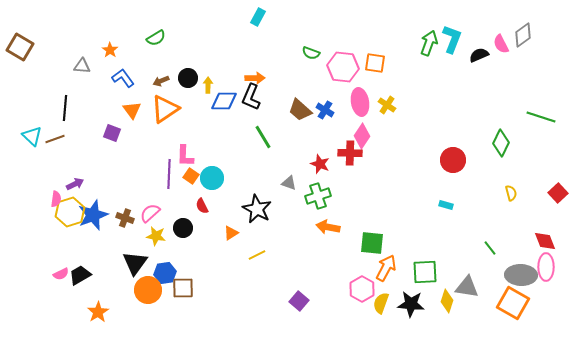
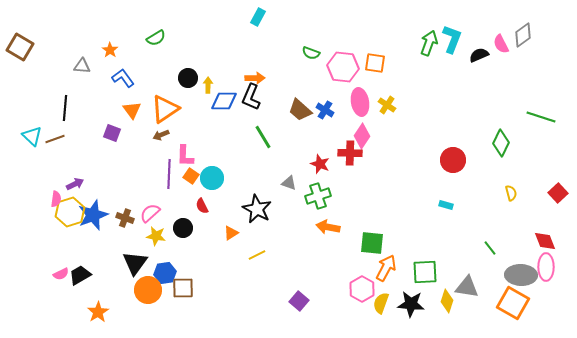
brown arrow at (161, 81): moved 54 px down
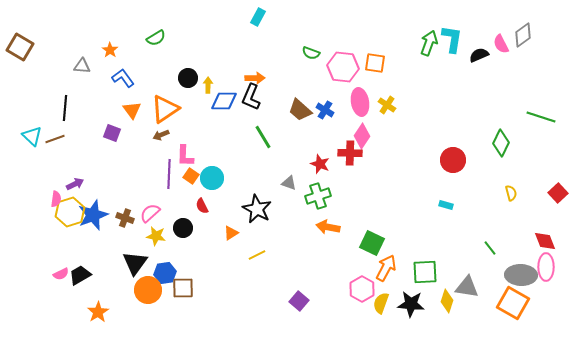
cyan L-shape at (452, 39): rotated 12 degrees counterclockwise
green square at (372, 243): rotated 20 degrees clockwise
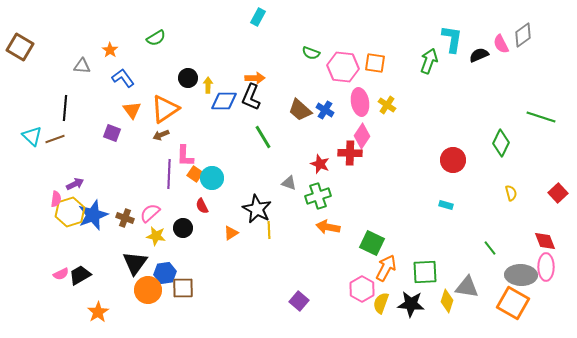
green arrow at (429, 43): moved 18 px down
orange square at (191, 176): moved 4 px right, 2 px up
yellow line at (257, 255): moved 12 px right, 25 px up; rotated 66 degrees counterclockwise
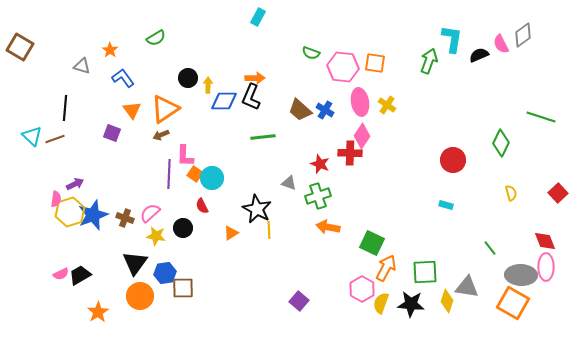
gray triangle at (82, 66): rotated 12 degrees clockwise
green line at (263, 137): rotated 65 degrees counterclockwise
orange circle at (148, 290): moved 8 px left, 6 px down
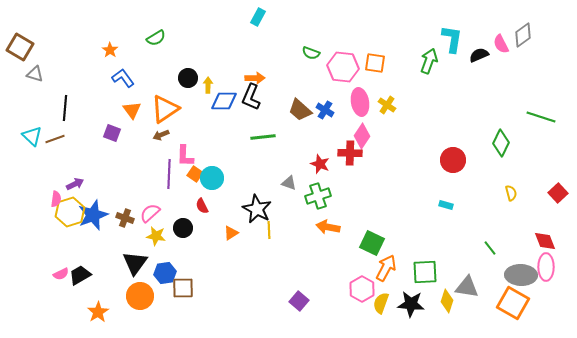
gray triangle at (82, 66): moved 47 px left, 8 px down
